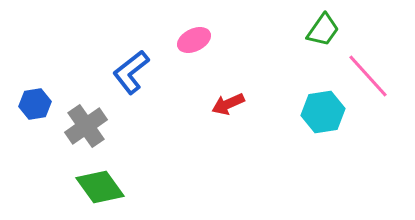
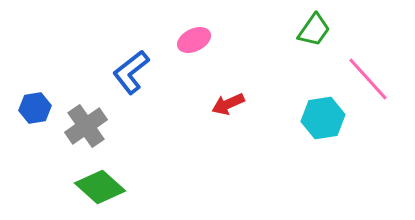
green trapezoid: moved 9 px left
pink line: moved 3 px down
blue hexagon: moved 4 px down
cyan hexagon: moved 6 px down
green diamond: rotated 12 degrees counterclockwise
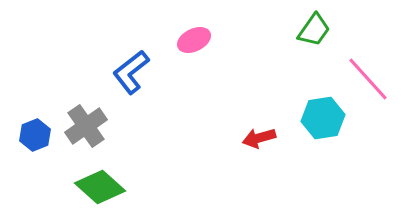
red arrow: moved 31 px right, 34 px down; rotated 8 degrees clockwise
blue hexagon: moved 27 px down; rotated 12 degrees counterclockwise
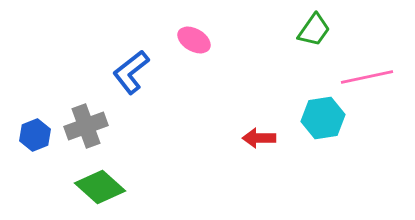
pink ellipse: rotated 56 degrees clockwise
pink line: moved 1 px left, 2 px up; rotated 60 degrees counterclockwise
gray cross: rotated 15 degrees clockwise
red arrow: rotated 16 degrees clockwise
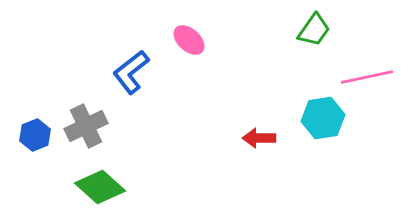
pink ellipse: moved 5 px left; rotated 12 degrees clockwise
gray cross: rotated 6 degrees counterclockwise
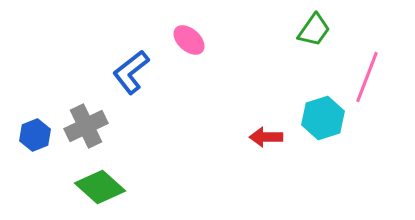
pink line: rotated 57 degrees counterclockwise
cyan hexagon: rotated 9 degrees counterclockwise
red arrow: moved 7 px right, 1 px up
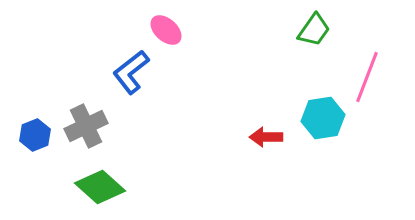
pink ellipse: moved 23 px left, 10 px up
cyan hexagon: rotated 9 degrees clockwise
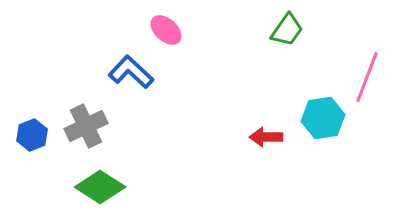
green trapezoid: moved 27 px left
blue L-shape: rotated 81 degrees clockwise
blue hexagon: moved 3 px left
green diamond: rotated 9 degrees counterclockwise
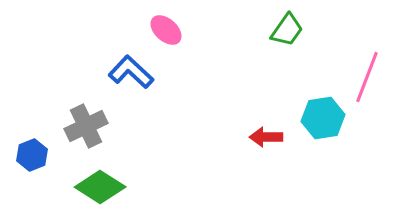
blue hexagon: moved 20 px down
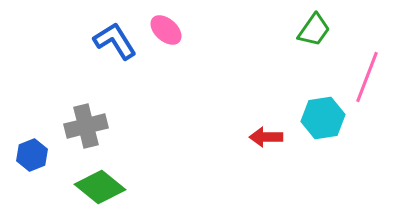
green trapezoid: moved 27 px right
blue L-shape: moved 16 px left, 31 px up; rotated 15 degrees clockwise
gray cross: rotated 12 degrees clockwise
green diamond: rotated 6 degrees clockwise
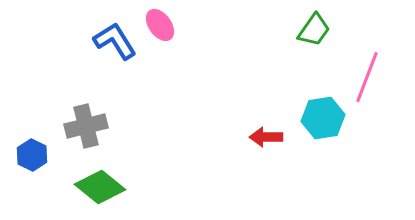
pink ellipse: moved 6 px left, 5 px up; rotated 12 degrees clockwise
blue hexagon: rotated 12 degrees counterclockwise
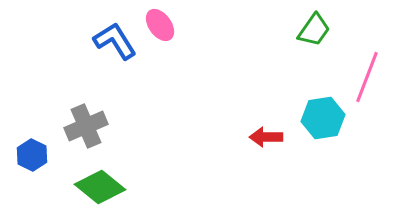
gray cross: rotated 9 degrees counterclockwise
